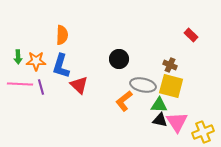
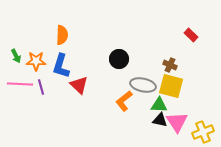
green arrow: moved 2 px left, 1 px up; rotated 24 degrees counterclockwise
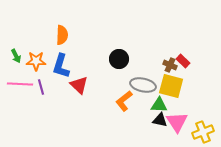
red rectangle: moved 8 px left, 26 px down
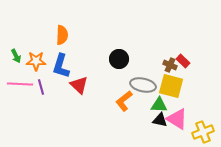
pink triangle: moved 3 px up; rotated 25 degrees counterclockwise
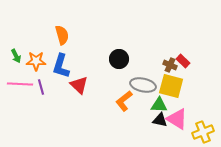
orange semicircle: rotated 18 degrees counterclockwise
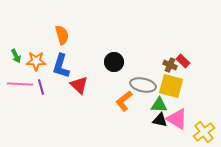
black circle: moved 5 px left, 3 px down
yellow cross: moved 1 px right; rotated 15 degrees counterclockwise
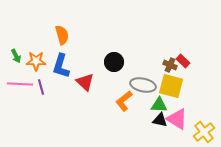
red triangle: moved 6 px right, 3 px up
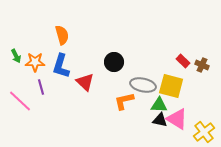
orange star: moved 1 px left, 1 px down
brown cross: moved 32 px right
pink line: moved 17 px down; rotated 40 degrees clockwise
orange L-shape: rotated 25 degrees clockwise
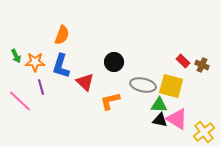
orange semicircle: rotated 36 degrees clockwise
orange L-shape: moved 14 px left
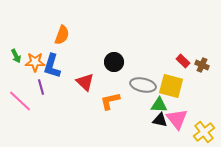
blue L-shape: moved 9 px left
pink triangle: rotated 20 degrees clockwise
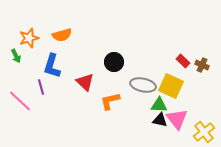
orange semicircle: rotated 54 degrees clockwise
orange star: moved 6 px left, 24 px up; rotated 18 degrees counterclockwise
yellow square: rotated 10 degrees clockwise
